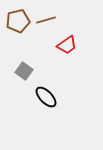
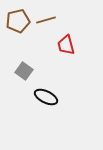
red trapezoid: moved 1 px left; rotated 110 degrees clockwise
black ellipse: rotated 20 degrees counterclockwise
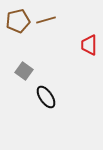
red trapezoid: moved 23 px right; rotated 15 degrees clockwise
black ellipse: rotated 30 degrees clockwise
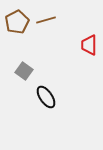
brown pentagon: moved 1 px left, 1 px down; rotated 15 degrees counterclockwise
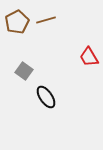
red trapezoid: moved 12 px down; rotated 30 degrees counterclockwise
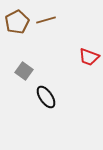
red trapezoid: rotated 40 degrees counterclockwise
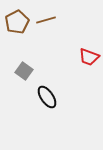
black ellipse: moved 1 px right
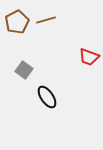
gray square: moved 1 px up
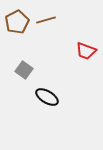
red trapezoid: moved 3 px left, 6 px up
black ellipse: rotated 25 degrees counterclockwise
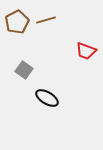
black ellipse: moved 1 px down
